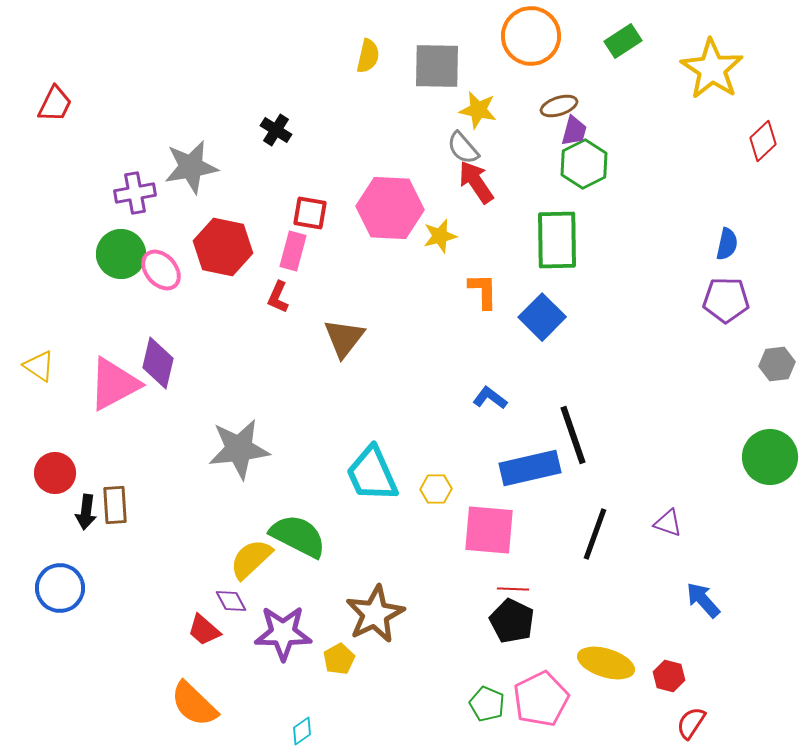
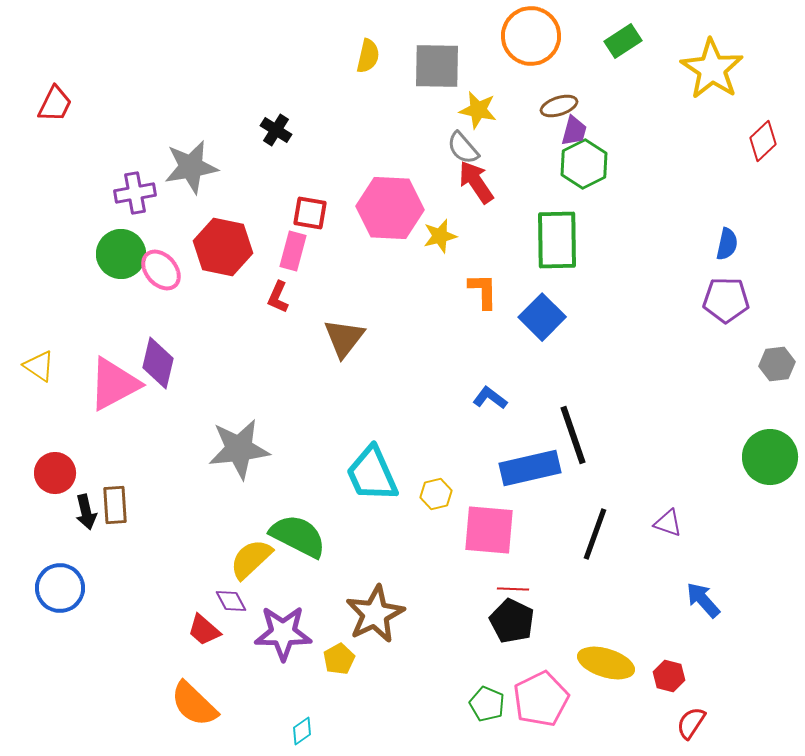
yellow hexagon at (436, 489): moved 5 px down; rotated 12 degrees counterclockwise
black arrow at (86, 512): rotated 20 degrees counterclockwise
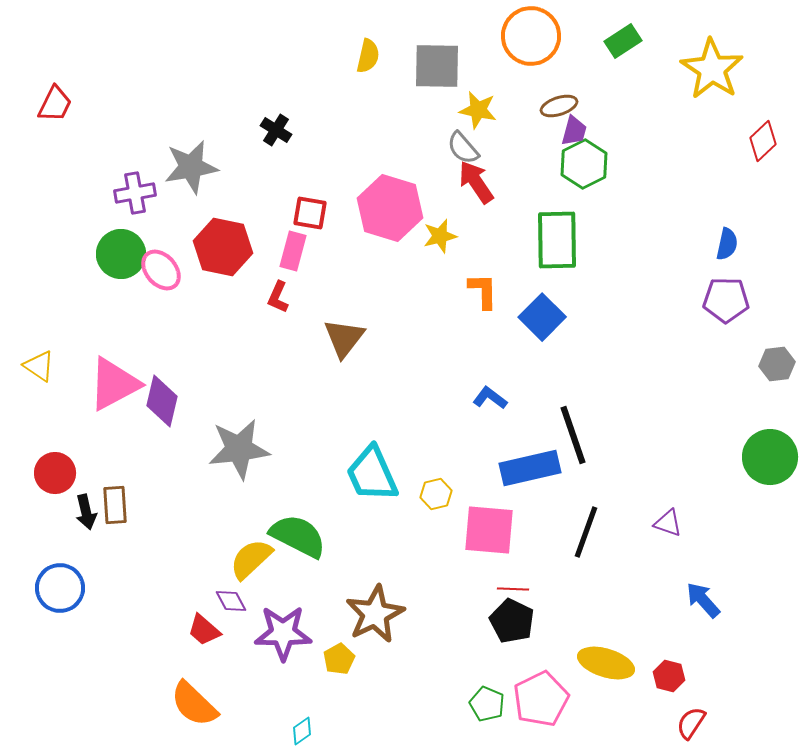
pink hexagon at (390, 208): rotated 14 degrees clockwise
purple diamond at (158, 363): moved 4 px right, 38 px down
black line at (595, 534): moved 9 px left, 2 px up
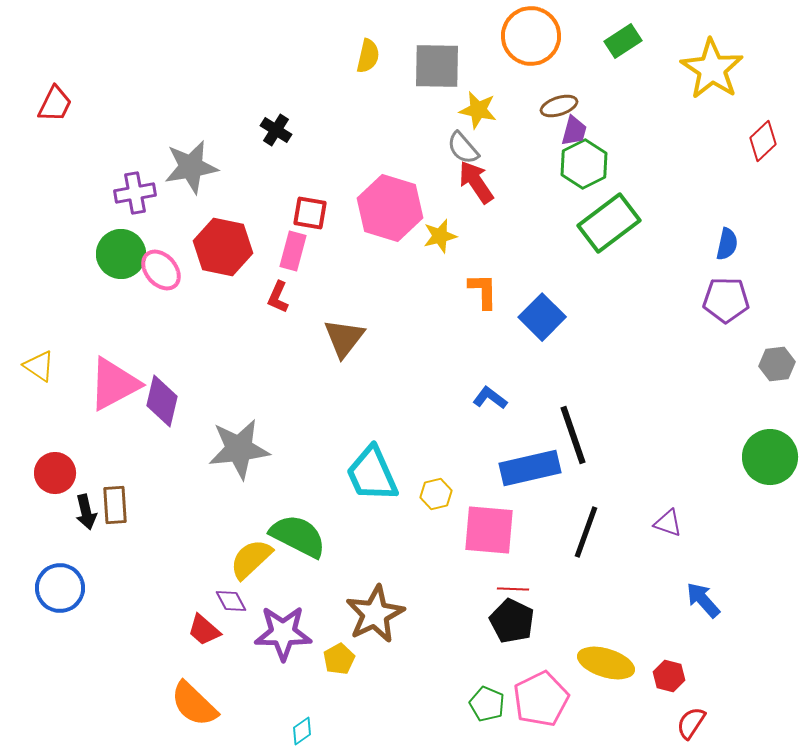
green rectangle at (557, 240): moved 52 px right, 17 px up; rotated 54 degrees clockwise
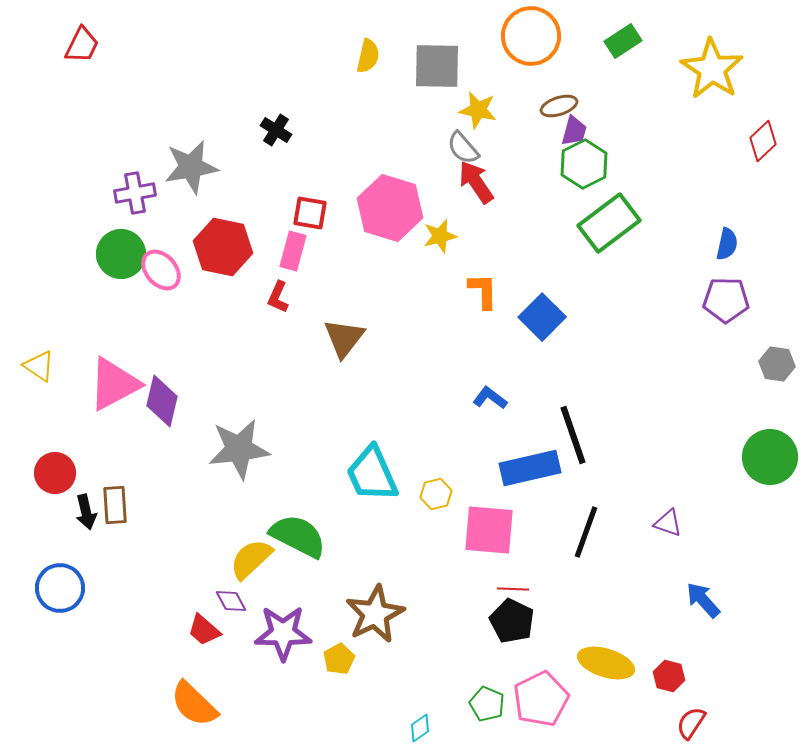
red trapezoid at (55, 104): moved 27 px right, 59 px up
gray hexagon at (777, 364): rotated 16 degrees clockwise
cyan diamond at (302, 731): moved 118 px right, 3 px up
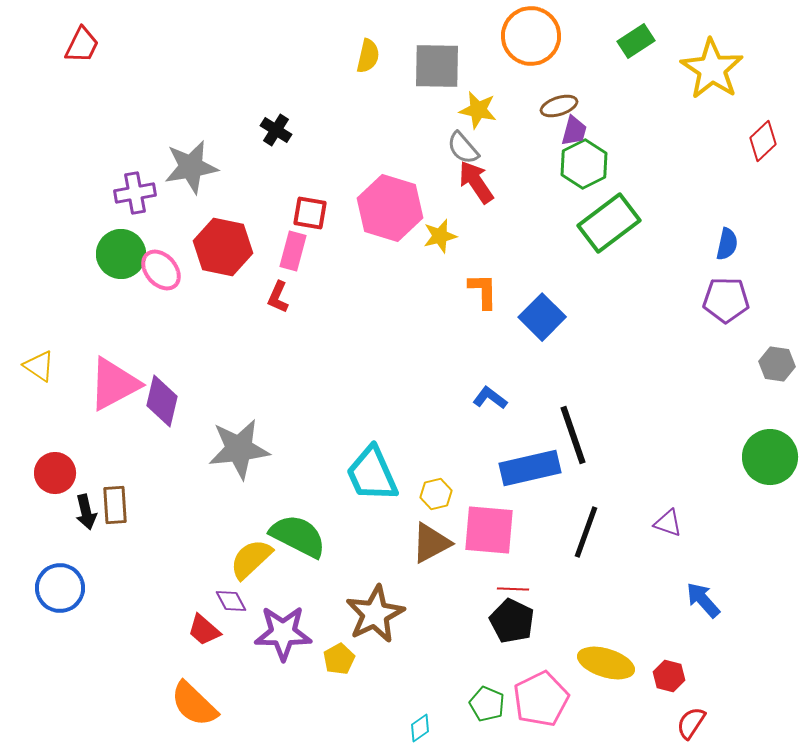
green rectangle at (623, 41): moved 13 px right
brown triangle at (344, 338): moved 87 px right, 205 px down; rotated 24 degrees clockwise
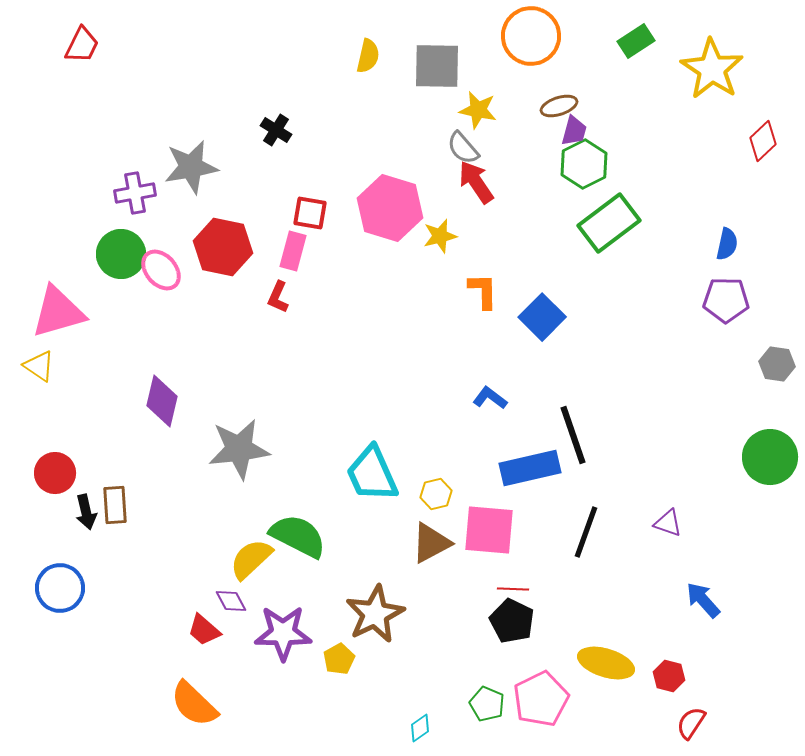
pink triangle at (114, 384): moved 56 px left, 72 px up; rotated 12 degrees clockwise
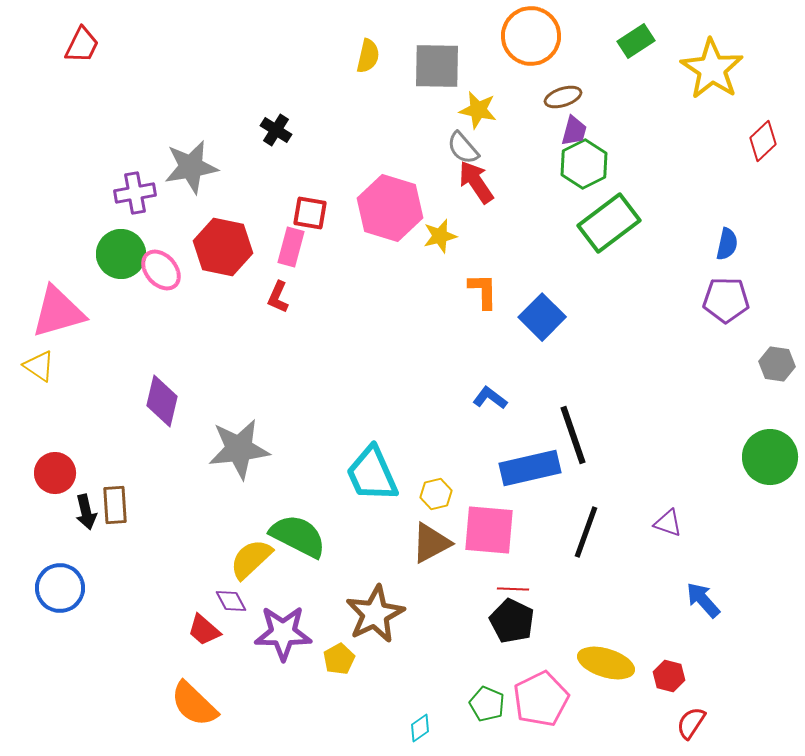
brown ellipse at (559, 106): moved 4 px right, 9 px up
pink rectangle at (293, 251): moved 2 px left, 4 px up
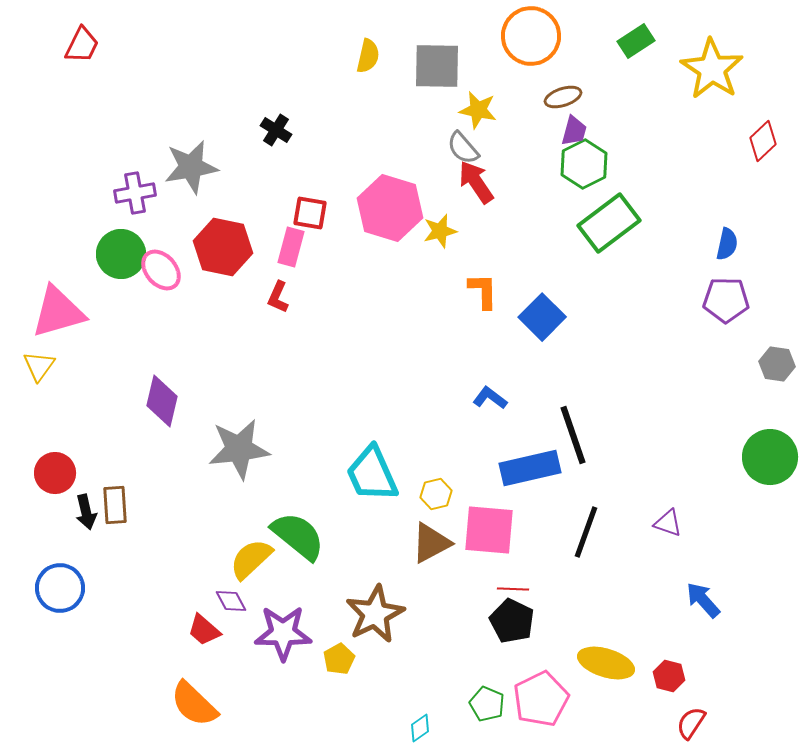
yellow star at (440, 236): moved 5 px up
yellow triangle at (39, 366): rotated 32 degrees clockwise
green semicircle at (298, 536): rotated 12 degrees clockwise
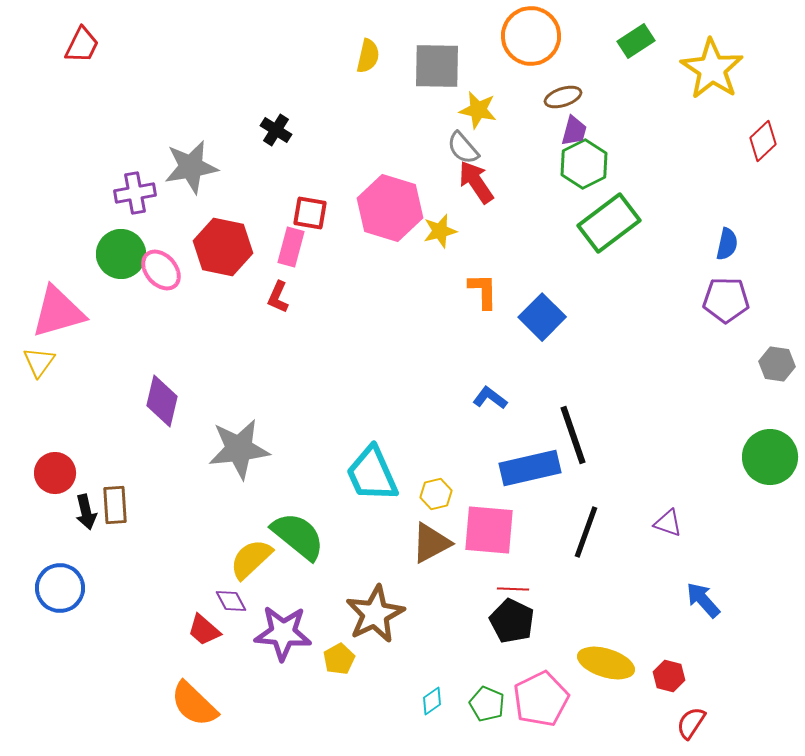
yellow triangle at (39, 366): moved 4 px up
purple star at (283, 633): rotated 4 degrees clockwise
cyan diamond at (420, 728): moved 12 px right, 27 px up
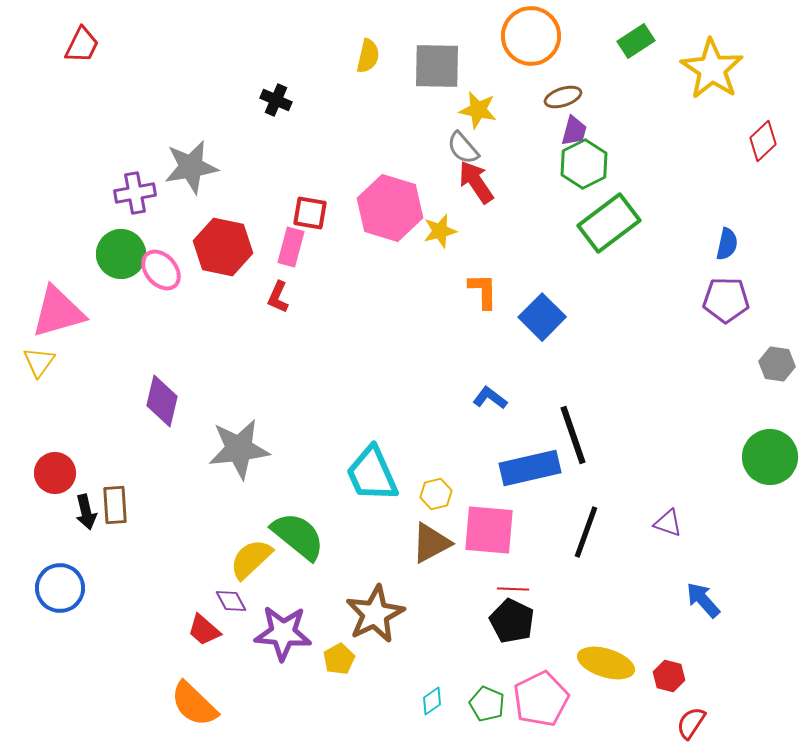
black cross at (276, 130): moved 30 px up; rotated 8 degrees counterclockwise
